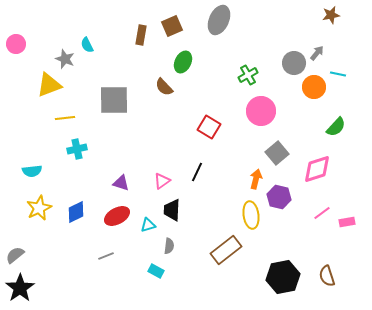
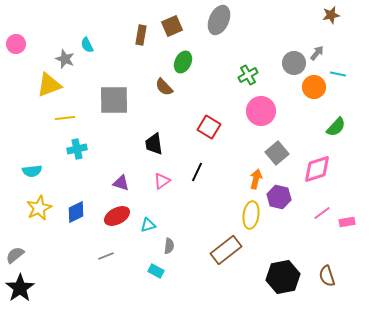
black trapezoid at (172, 210): moved 18 px left, 66 px up; rotated 10 degrees counterclockwise
yellow ellipse at (251, 215): rotated 16 degrees clockwise
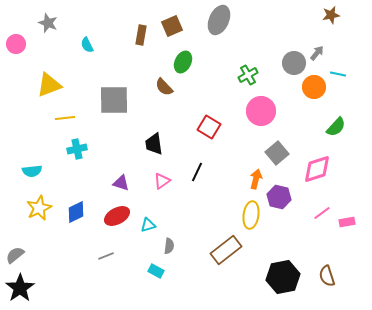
gray star at (65, 59): moved 17 px left, 36 px up
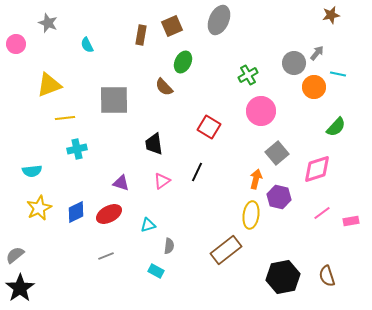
red ellipse at (117, 216): moved 8 px left, 2 px up
pink rectangle at (347, 222): moved 4 px right, 1 px up
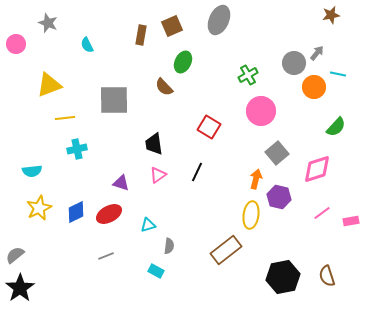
pink triangle at (162, 181): moved 4 px left, 6 px up
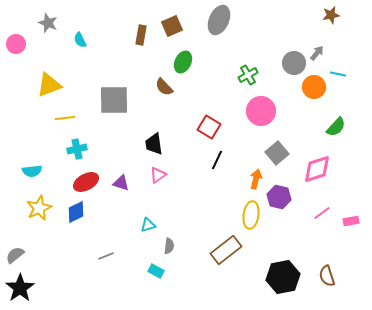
cyan semicircle at (87, 45): moved 7 px left, 5 px up
black line at (197, 172): moved 20 px right, 12 px up
red ellipse at (109, 214): moved 23 px left, 32 px up
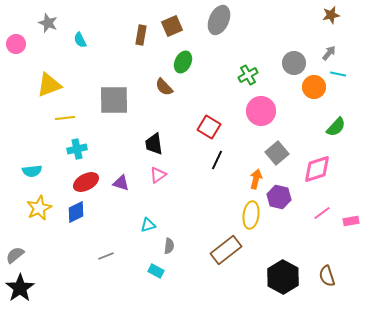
gray arrow at (317, 53): moved 12 px right
black hexagon at (283, 277): rotated 20 degrees counterclockwise
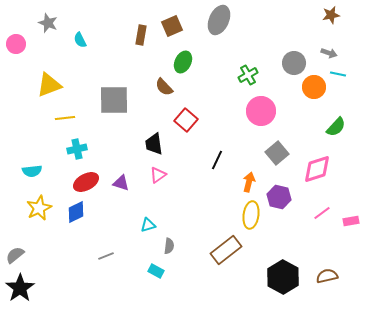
gray arrow at (329, 53): rotated 70 degrees clockwise
red square at (209, 127): moved 23 px left, 7 px up; rotated 10 degrees clockwise
orange arrow at (256, 179): moved 7 px left, 3 px down
brown semicircle at (327, 276): rotated 95 degrees clockwise
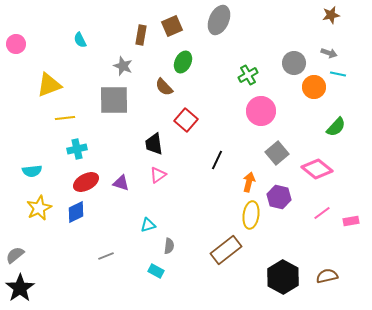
gray star at (48, 23): moved 75 px right, 43 px down
pink diamond at (317, 169): rotated 56 degrees clockwise
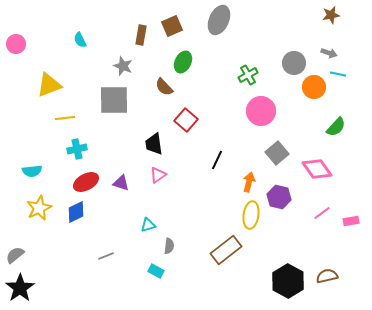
pink diamond at (317, 169): rotated 16 degrees clockwise
black hexagon at (283, 277): moved 5 px right, 4 px down
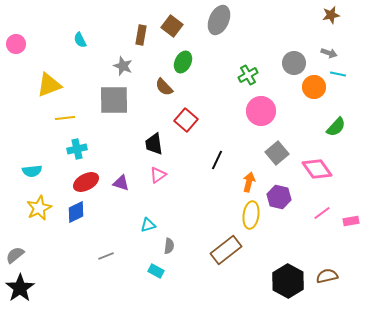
brown square at (172, 26): rotated 30 degrees counterclockwise
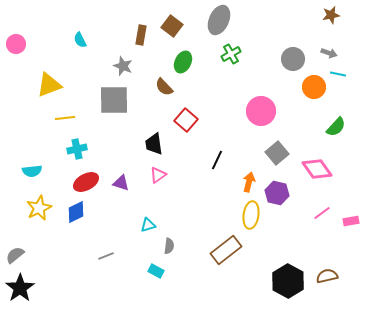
gray circle at (294, 63): moved 1 px left, 4 px up
green cross at (248, 75): moved 17 px left, 21 px up
purple hexagon at (279, 197): moved 2 px left, 4 px up
